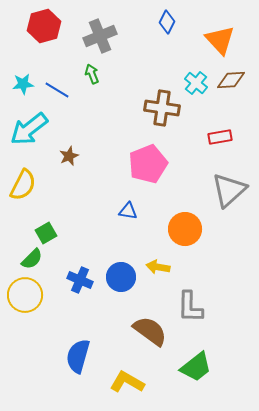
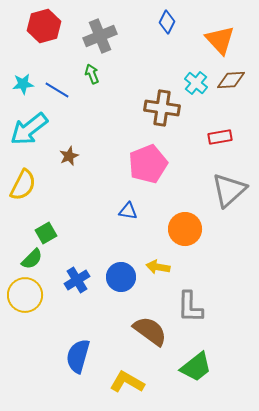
blue cross: moved 3 px left; rotated 35 degrees clockwise
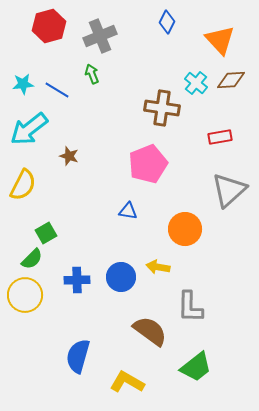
red hexagon: moved 5 px right
brown star: rotated 30 degrees counterclockwise
blue cross: rotated 30 degrees clockwise
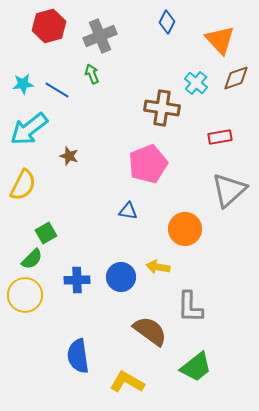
brown diamond: moved 5 px right, 2 px up; rotated 16 degrees counterclockwise
blue semicircle: rotated 24 degrees counterclockwise
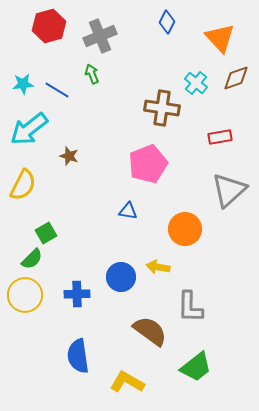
orange triangle: moved 2 px up
blue cross: moved 14 px down
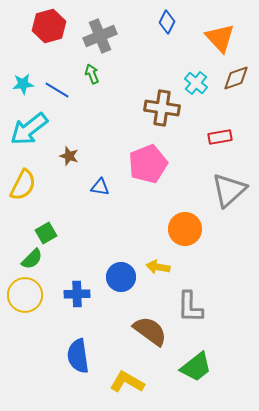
blue triangle: moved 28 px left, 24 px up
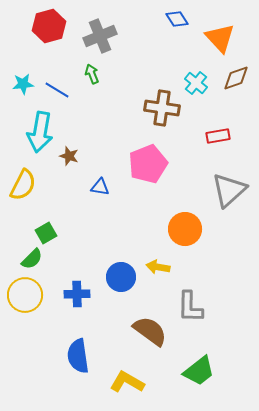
blue diamond: moved 10 px right, 3 px up; rotated 60 degrees counterclockwise
cyan arrow: moved 11 px right, 3 px down; rotated 42 degrees counterclockwise
red rectangle: moved 2 px left, 1 px up
green trapezoid: moved 3 px right, 4 px down
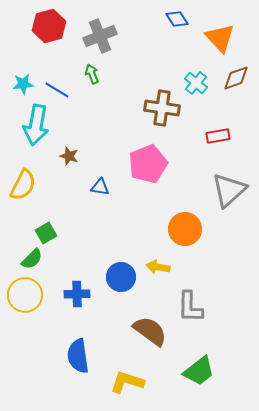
cyan arrow: moved 4 px left, 7 px up
yellow L-shape: rotated 12 degrees counterclockwise
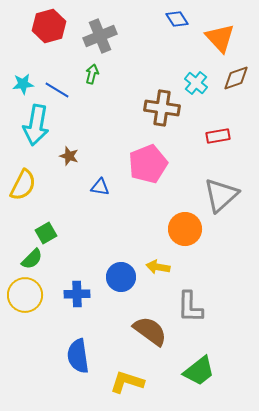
green arrow: rotated 36 degrees clockwise
gray triangle: moved 8 px left, 5 px down
